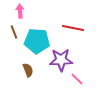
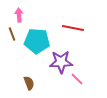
pink arrow: moved 1 px left, 4 px down
brown line: moved 2 px left, 2 px down
purple star: moved 2 px down
brown semicircle: moved 1 px right, 13 px down
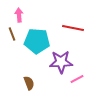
pink line: rotated 72 degrees counterclockwise
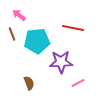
pink arrow: rotated 48 degrees counterclockwise
cyan pentagon: rotated 10 degrees counterclockwise
pink line: moved 1 px right, 4 px down
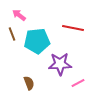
purple star: moved 1 px left, 2 px down
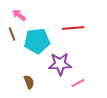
red line: rotated 15 degrees counterclockwise
brown semicircle: moved 1 px up
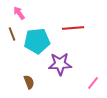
pink arrow: moved 2 px up; rotated 16 degrees clockwise
pink line: moved 15 px right; rotated 24 degrees counterclockwise
